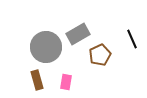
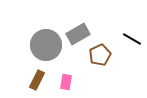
black line: rotated 36 degrees counterclockwise
gray circle: moved 2 px up
brown rectangle: rotated 42 degrees clockwise
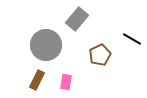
gray rectangle: moved 1 px left, 15 px up; rotated 20 degrees counterclockwise
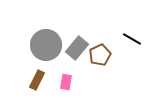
gray rectangle: moved 29 px down
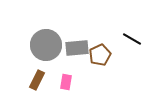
gray rectangle: rotated 45 degrees clockwise
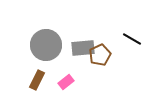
gray rectangle: moved 6 px right
pink rectangle: rotated 42 degrees clockwise
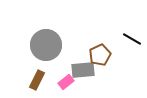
gray rectangle: moved 22 px down
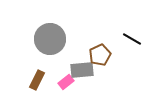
gray circle: moved 4 px right, 6 px up
gray rectangle: moved 1 px left
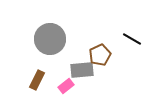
pink rectangle: moved 4 px down
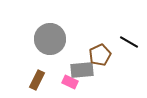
black line: moved 3 px left, 3 px down
pink rectangle: moved 4 px right, 4 px up; rotated 63 degrees clockwise
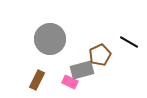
gray rectangle: rotated 10 degrees counterclockwise
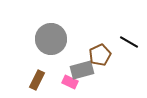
gray circle: moved 1 px right
